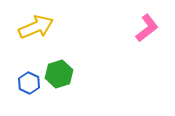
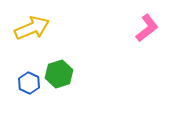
yellow arrow: moved 4 px left, 1 px down
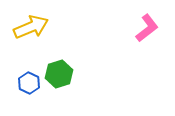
yellow arrow: moved 1 px left, 1 px up
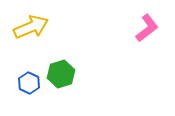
green hexagon: moved 2 px right
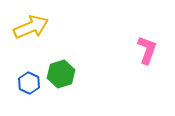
pink L-shape: moved 22 px down; rotated 32 degrees counterclockwise
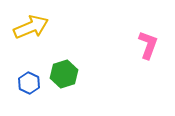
pink L-shape: moved 1 px right, 5 px up
green hexagon: moved 3 px right
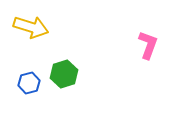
yellow arrow: rotated 40 degrees clockwise
blue hexagon: rotated 20 degrees clockwise
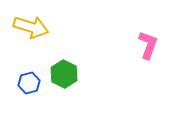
green hexagon: rotated 16 degrees counterclockwise
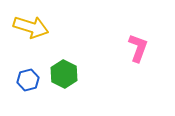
pink L-shape: moved 10 px left, 3 px down
blue hexagon: moved 1 px left, 3 px up
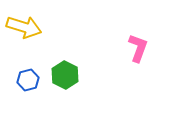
yellow arrow: moved 7 px left
green hexagon: moved 1 px right, 1 px down
